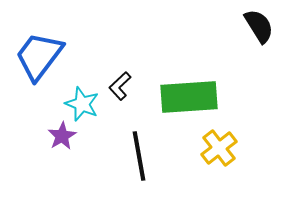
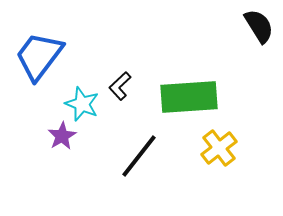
black line: rotated 48 degrees clockwise
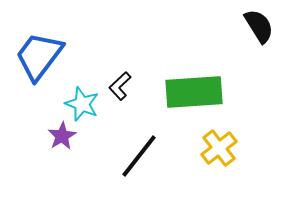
green rectangle: moved 5 px right, 5 px up
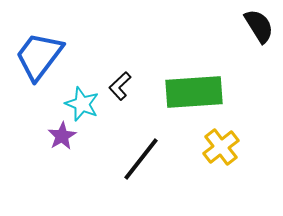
yellow cross: moved 2 px right, 1 px up
black line: moved 2 px right, 3 px down
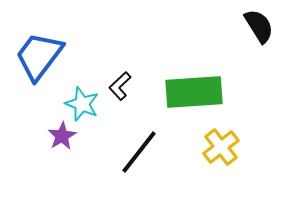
black line: moved 2 px left, 7 px up
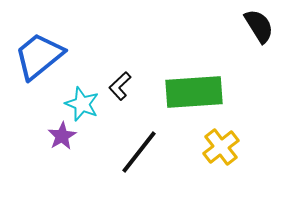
blue trapezoid: rotated 14 degrees clockwise
